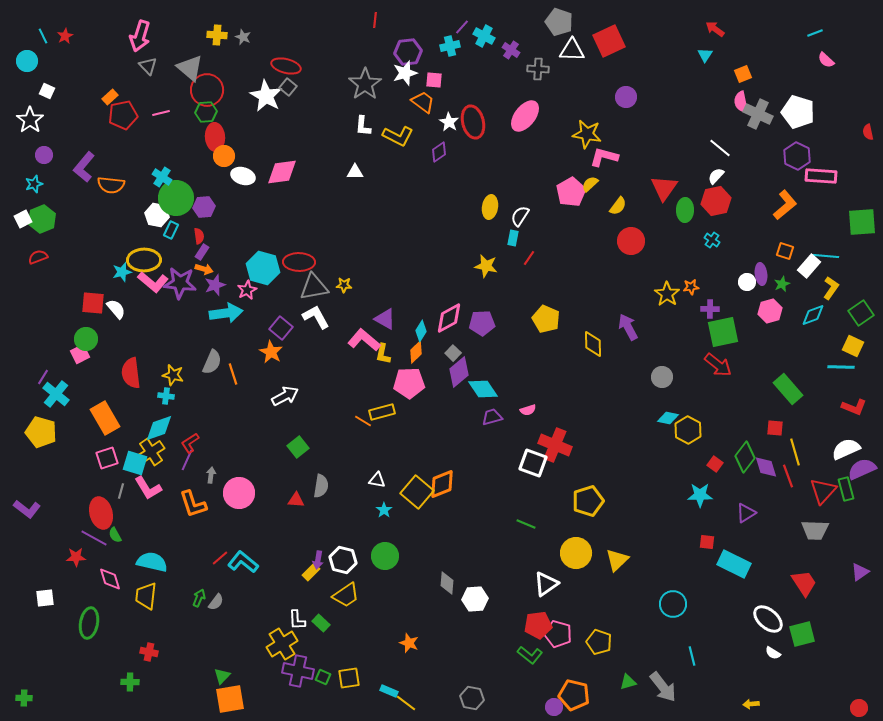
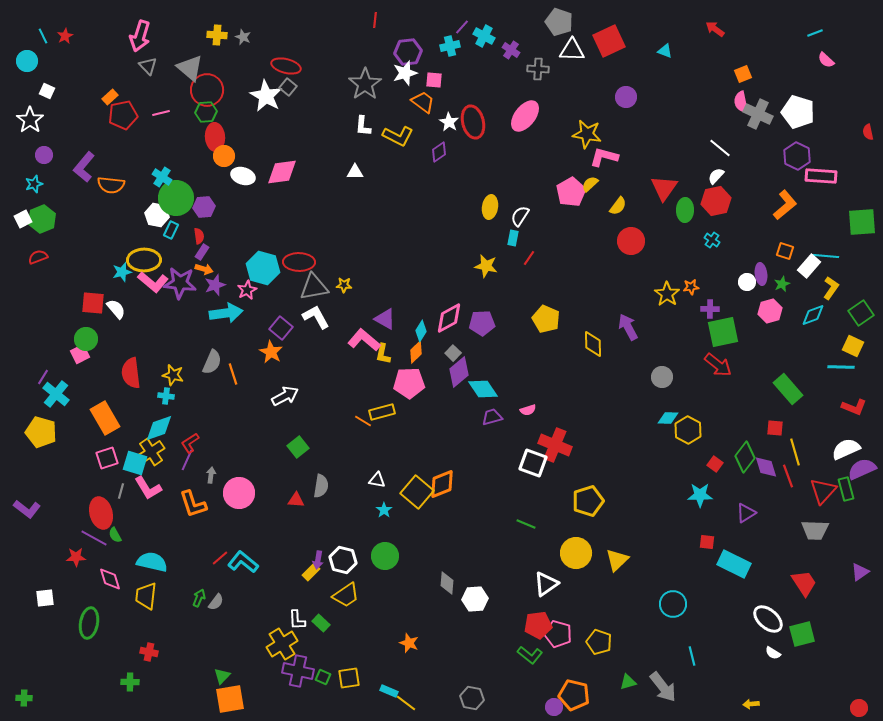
cyan triangle at (705, 55): moved 40 px left, 4 px up; rotated 42 degrees counterclockwise
cyan diamond at (668, 418): rotated 10 degrees counterclockwise
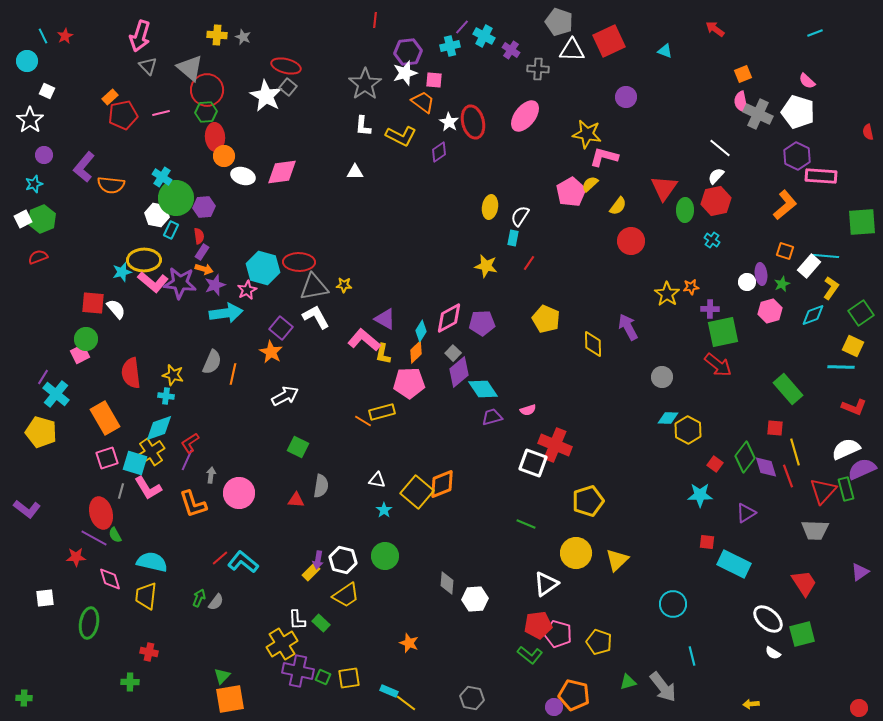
pink semicircle at (826, 60): moved 19 px left, 21 px down
yellow L-shape at (398, 136): moved 3 px right
red line at (529, 258): moved 5 px down
orange line at (233, 374): rotated 30 degrees clockwise
green square at (298, 447): rotated 25 degrees counterclockwise
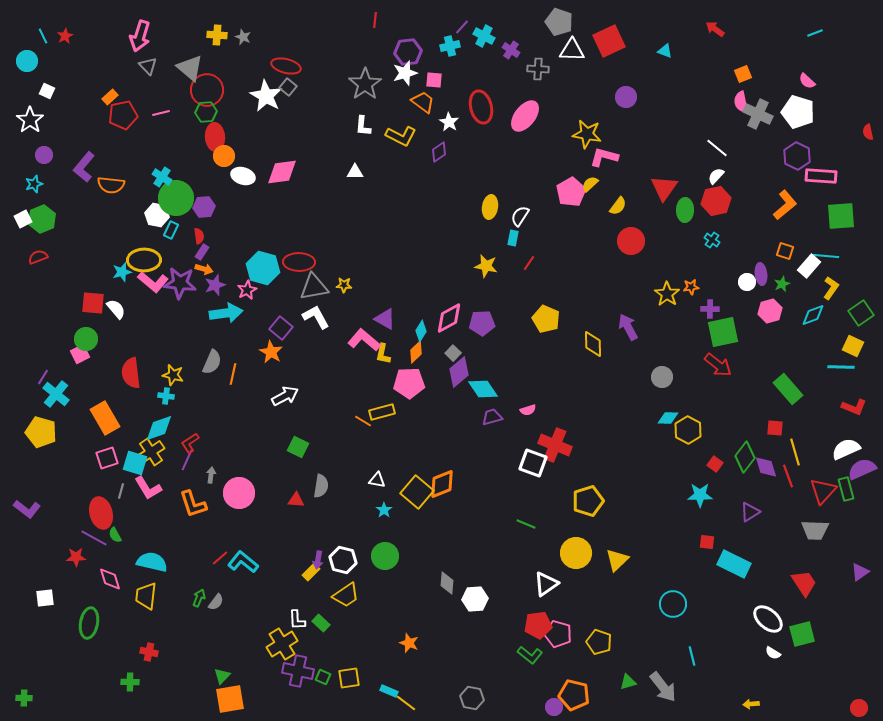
red ellipse at (473, 122): moved 8 px right, 15 px up
white line at (720, 148): moved 3 px left
green square at (862, 222): moved 21 px left, 6 px up
purple triangle at (746, 513): moved 4 px right, 1 px up
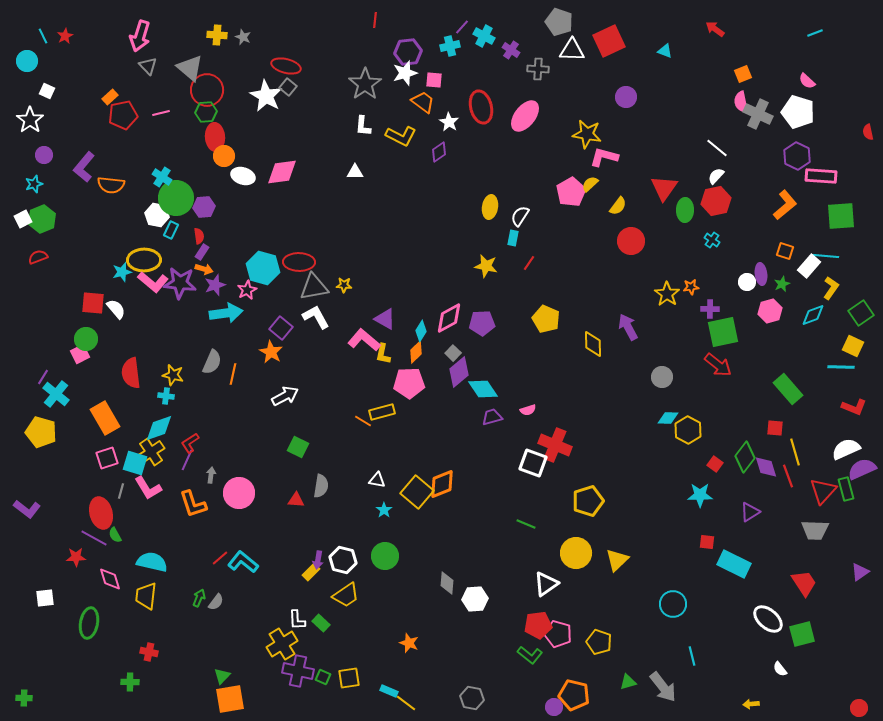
white semicircle at (773, 653): moved 7 px right, 16 px down; rotated 21 degrees clockwise
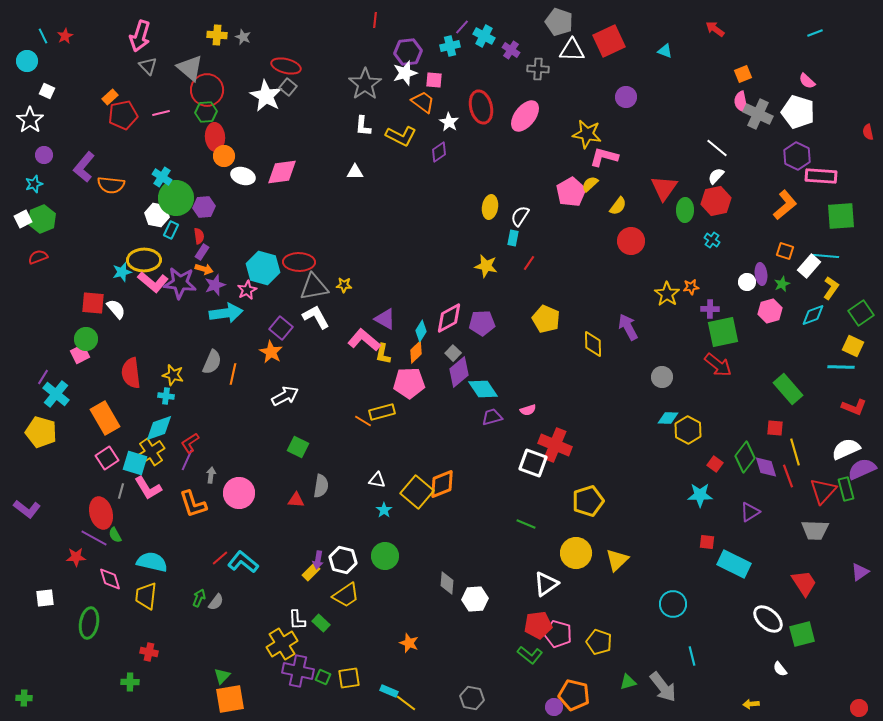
pink square at (107, 458): rotated 15 degrees counterclockwise
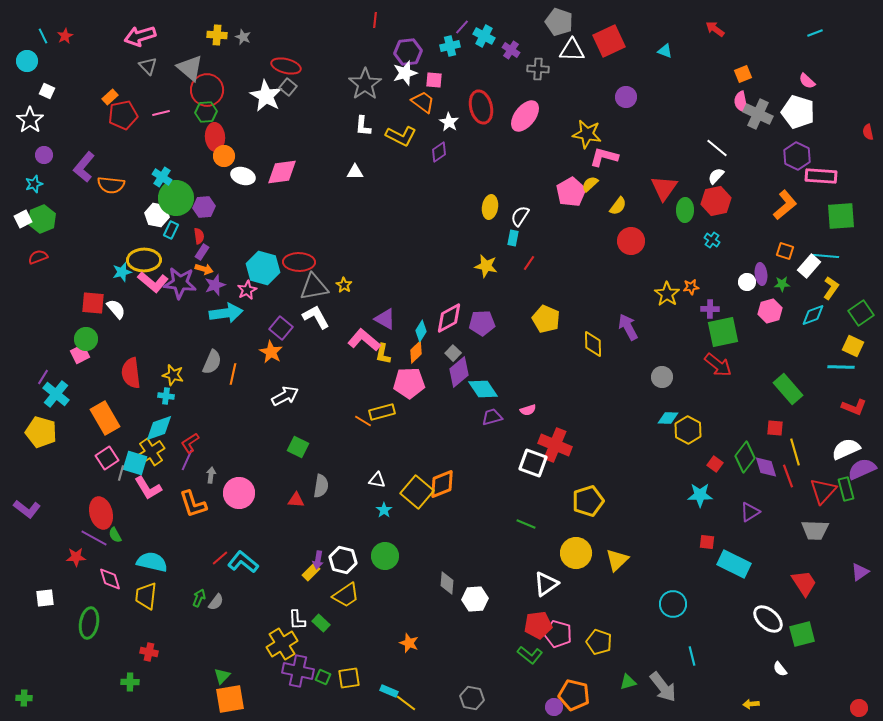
pink arrow at (140, 36): rotated 56 degrees clockwise
green star at (782, 284): rotated 21 degrees clockwise
yellow star at (344, 285): rotated 28 degrees clockwise
gray line at (121, 491): moved 18 px up
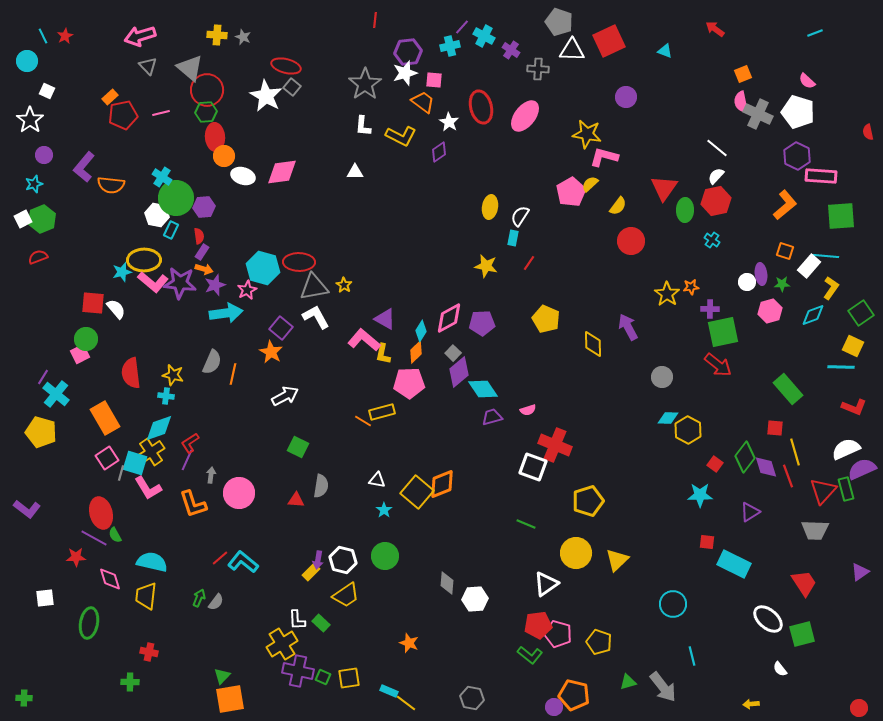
gray square at (288, 87): moved 4 px right
white square at (533, 463): moved 4 px down
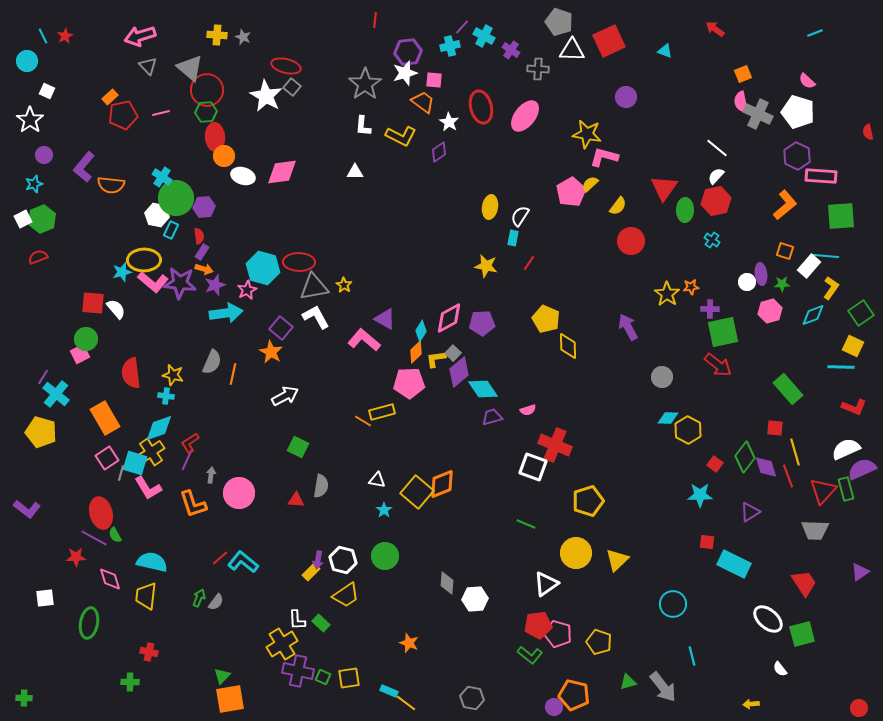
yellow diamond at (593, 344): moved 25 px left, 2 px down
yellow L-shape at (383, 354): moved 53 px right, 5 px down; rotated 70 degrees clockwise
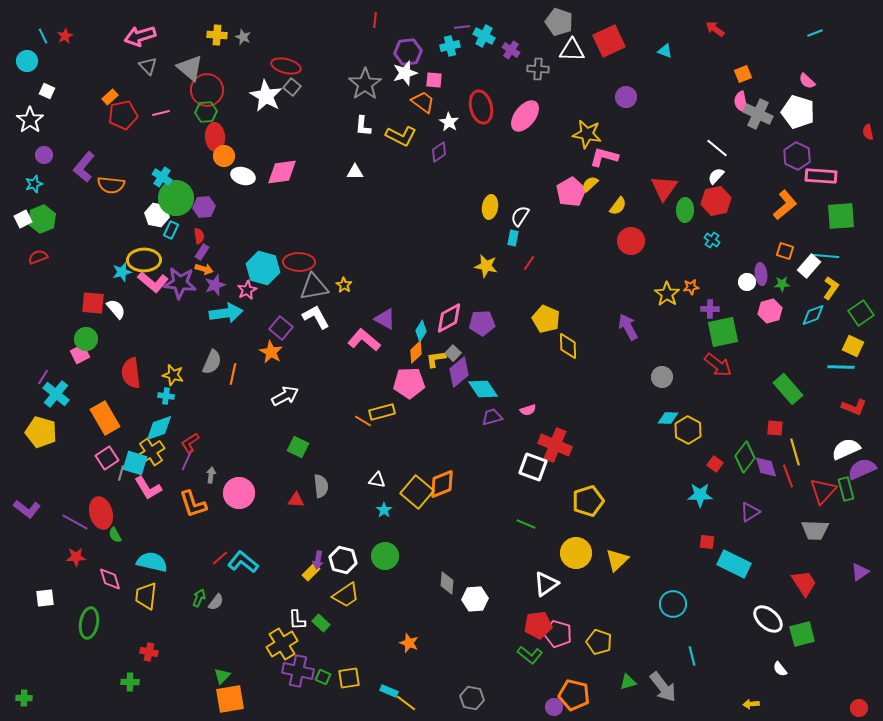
purple line at (462, 27): rotated 42 degrees clockwise
gray semicircle at (321, 486): rotated 15 degrees counterclockwise
purple line at (94, 538): moved 19 px left, 16 px up
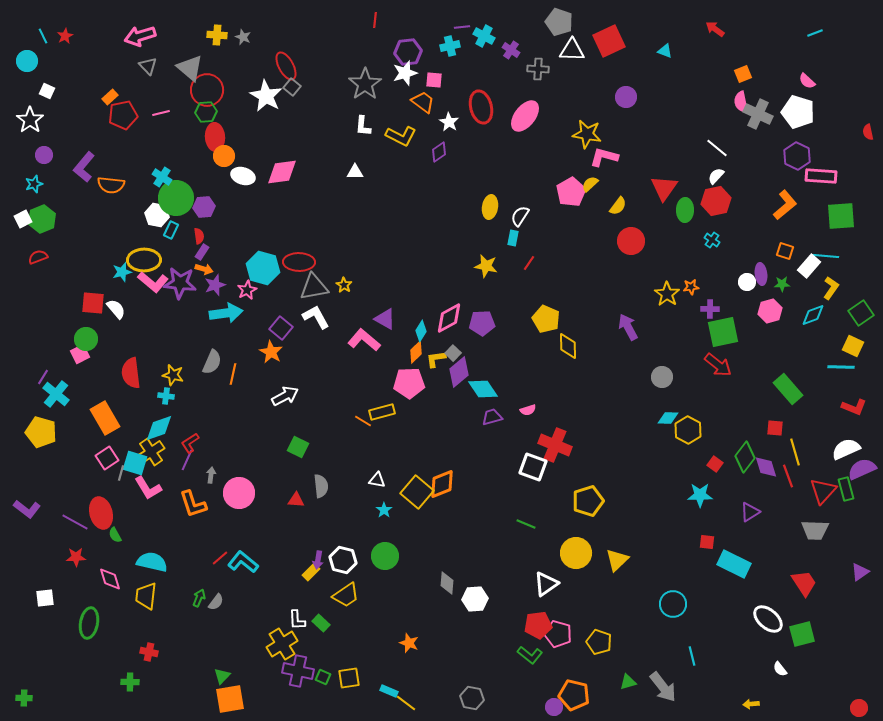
red ellipse at (286, 66): rotated 48 degrees clockwise
